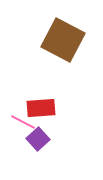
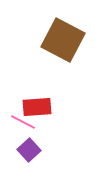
red rectangle: moved 4 px left, 1 px up
purple square: moved 9 px left, 11 px down
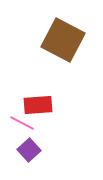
red rectangle: moved 1 px right, 2 px up
pink line: moved 1 px left, 1 px down
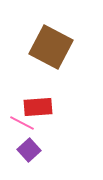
brown square: moved 12 px left, 7 px down
red rectangle: moved 2 px down
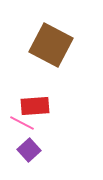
brown square: moved 2 px up
red rectangle: moved 3 px left, 1 px up
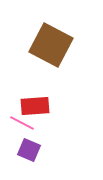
purple square: rotated 25 degrees counterclockwise
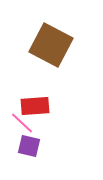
pink line: rotated 15 degrees clockwise
purple square: moved 4 px up; rotated 10 degrees counterclockwise
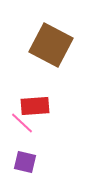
purple square: moved 4 px left, 16 px down
